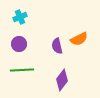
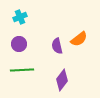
orange semicircle: rotated 12 degrees counterclockwise
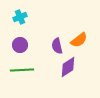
orange semicircle: moved 1 px down
purple circle: moved 1 px right, 1 px down
purple diamond: moved 6 px right, 13 px up; rotated 20 degrees clockwise
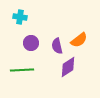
cyan cross: rotated 32 degrees clockwise
purple circle: moved 11 px right, 2 px up
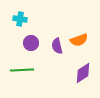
cyan cross: moved 2 px down
orange semicircle: rotated 18 degrees clockwise
purple diamond: moved 15 px right, 6 px down
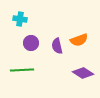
purple diamond: rotated 65 degrees clockwise
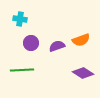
orange semicircle: moved 2 px right
purple semicircle: rotated 84 degrees clockwise
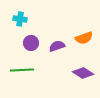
orange semicircle: moved 3 px right, 2 px up
